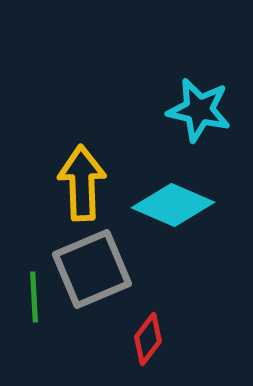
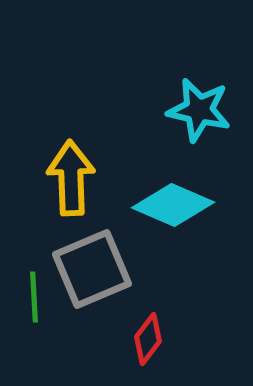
yellow arrow: moved 11 px left, 5 px up
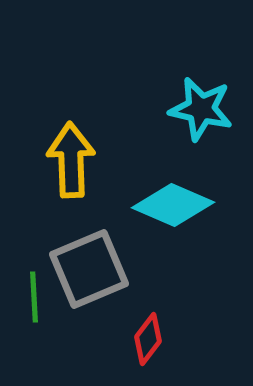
cyan star: moved 2 px right, 1 px up
yellow arrow: moved 18 px up
gray square: moved 3 px left
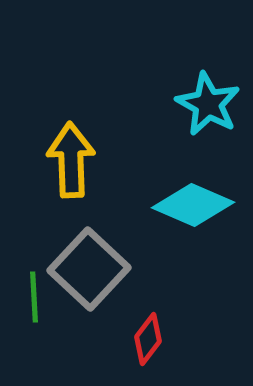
cyan star: moved 7 px right, 5 px up; rotated 16 degrees clockwise
cyan diamond: moved 20 px right
gray square: rotated 24 degrees counterclockwise
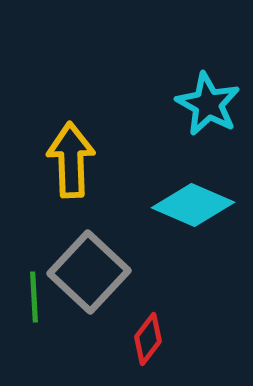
gray square: moved 3 px down
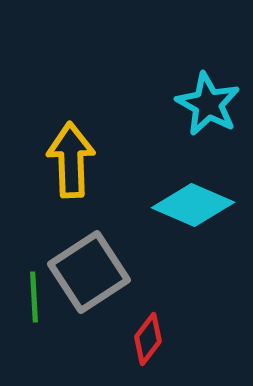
gray square: rotated 14 degrees clockwise
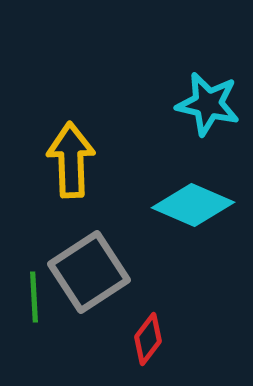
cyan star: rotated 16 degrees counterclockwise
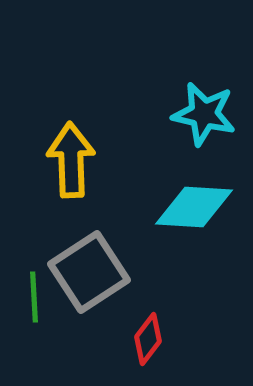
cyan star: moved 4 px left, 10 px down
cyan diamond: moved 1 px right, 2 px down; rotated 20 degrees counterclockwise
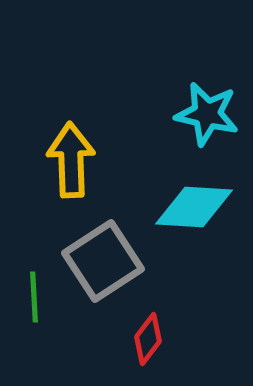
cyan star: moved 3 px right
gray square: moved 14 px right, 11 px up
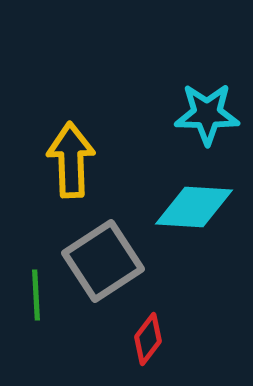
cyan star: rotated 12 degrees counterclockwise
green line: moved 2 px right, 2 px up
